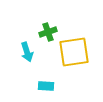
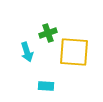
green cross: moved 1 px down
yellow square: rotated 12 degrees clockwise
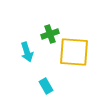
green cross: moved 2 px right, 1 px down
cyan rectangle: rotated 56 degrees clockwise
